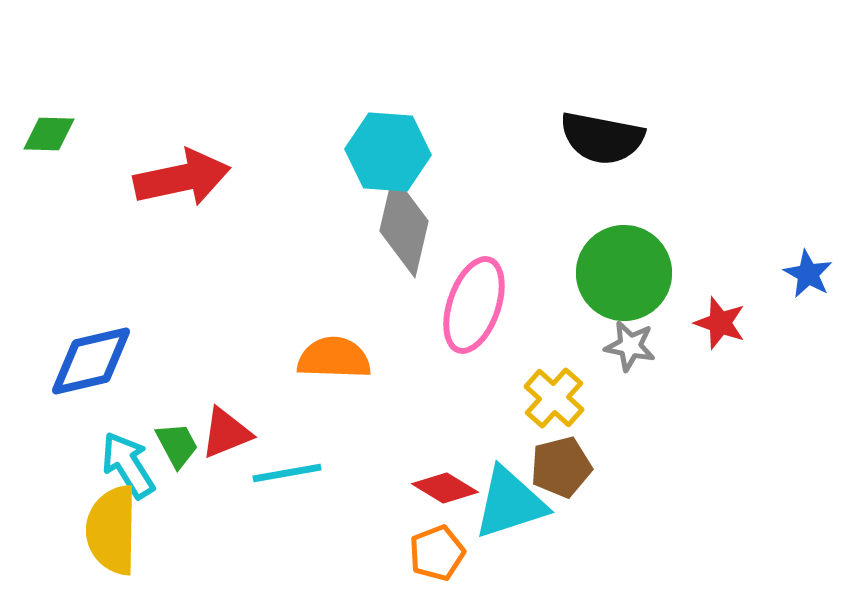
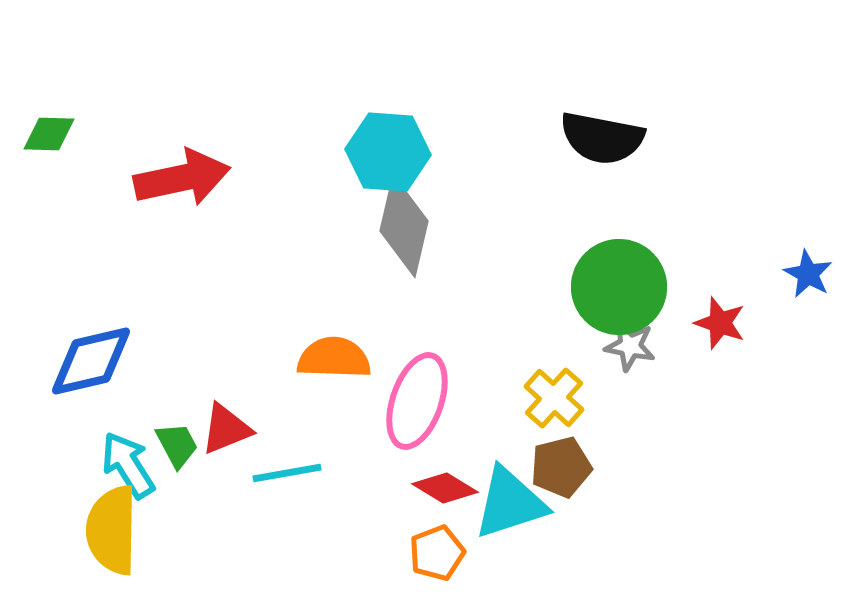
green circle: moved 5 px left, 14 px down
pink ellipse: moved 57 px left, 96 px down
red triangle: moved 4 px up
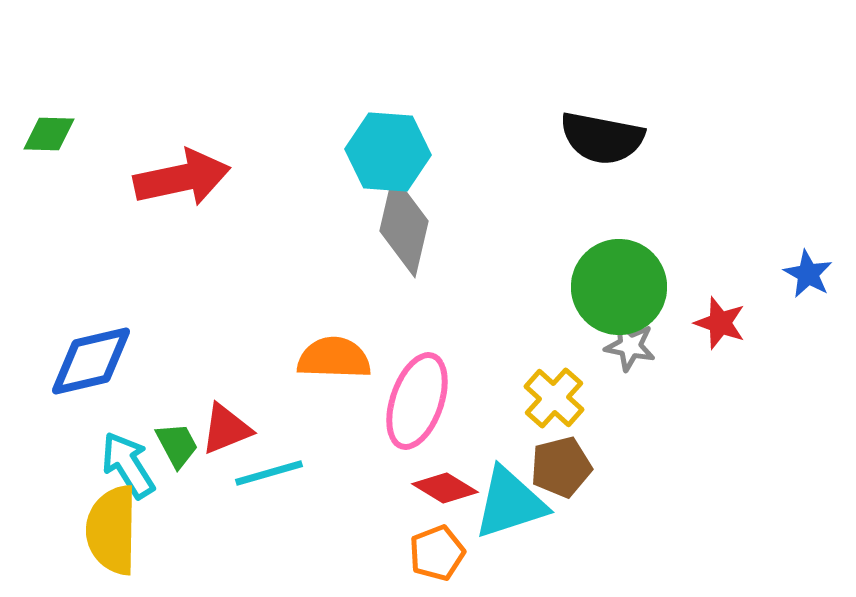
cyan line: moved 18 px left; rotated 6 degrees counterclockwise
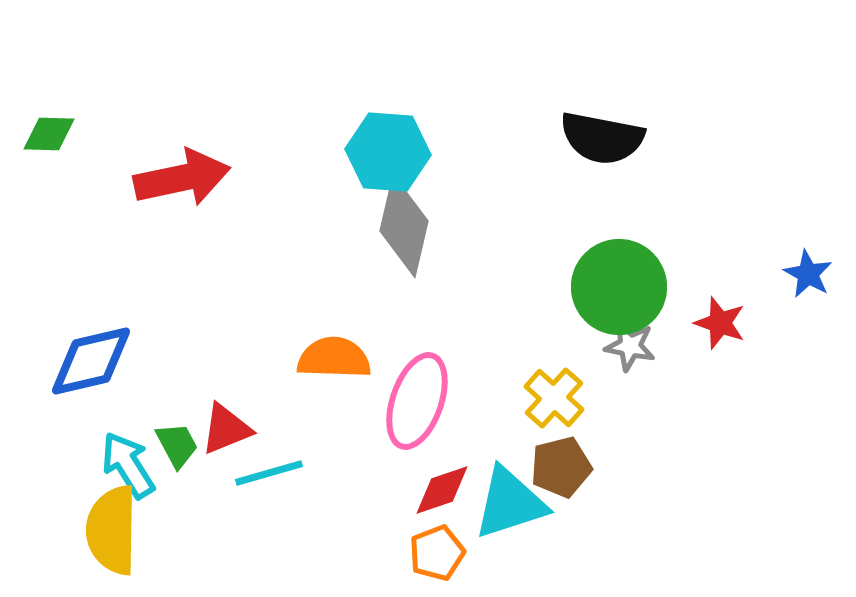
red diamond: moved 3 px left, 2 px down; rotated 50 degrees counterclockwise
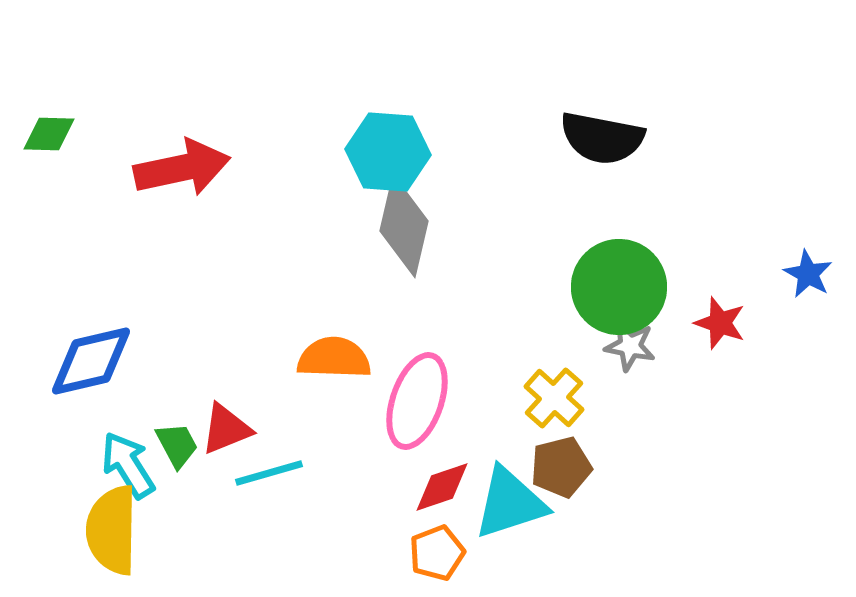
red arrow: moved 10 px up
red diamond: moved 3 px up
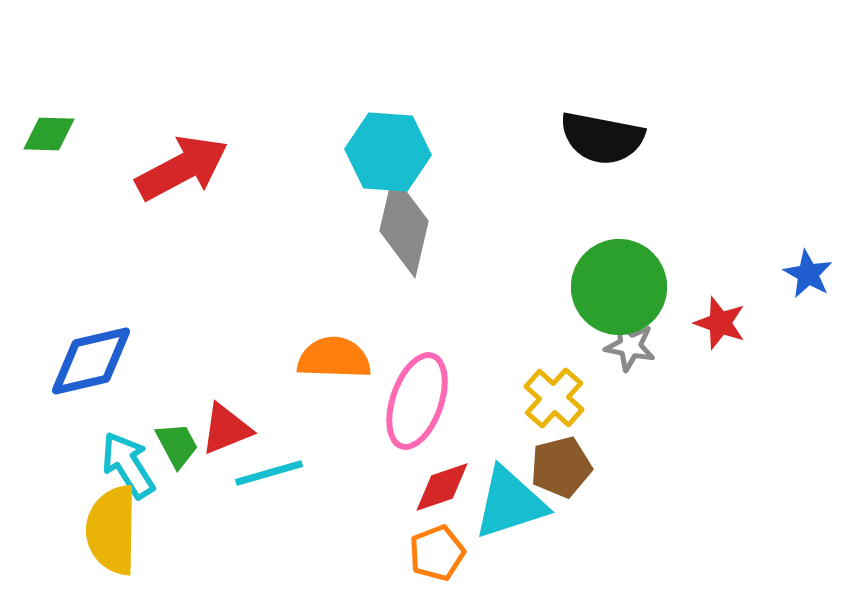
red arrow: rotated 16 degrees counterclockwise
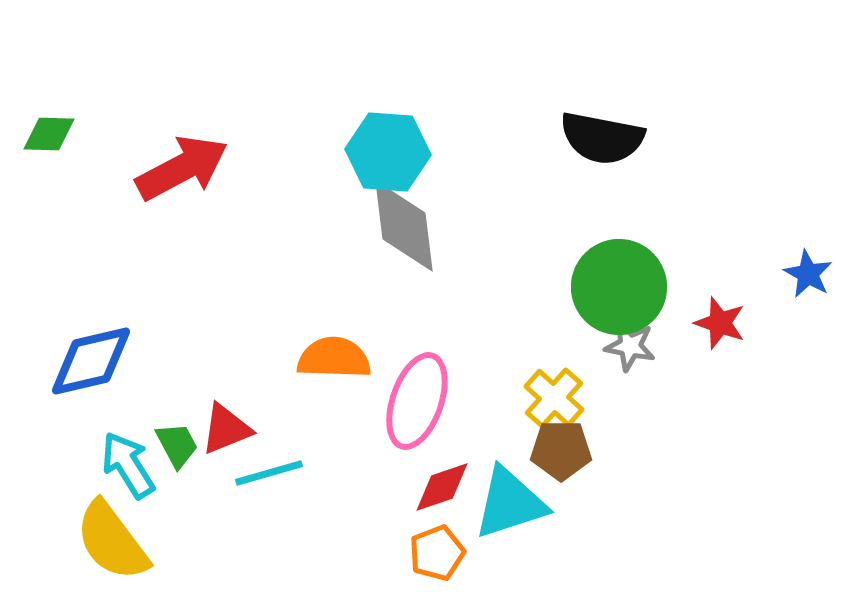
gray diamond: rotated 20 degrees counterclockwise
brown pentagon: moved 17 px up; rotated 14 degrees clockwise
yellow semicircle: moved 11 px down; rotated 38 degrees counterclockwise
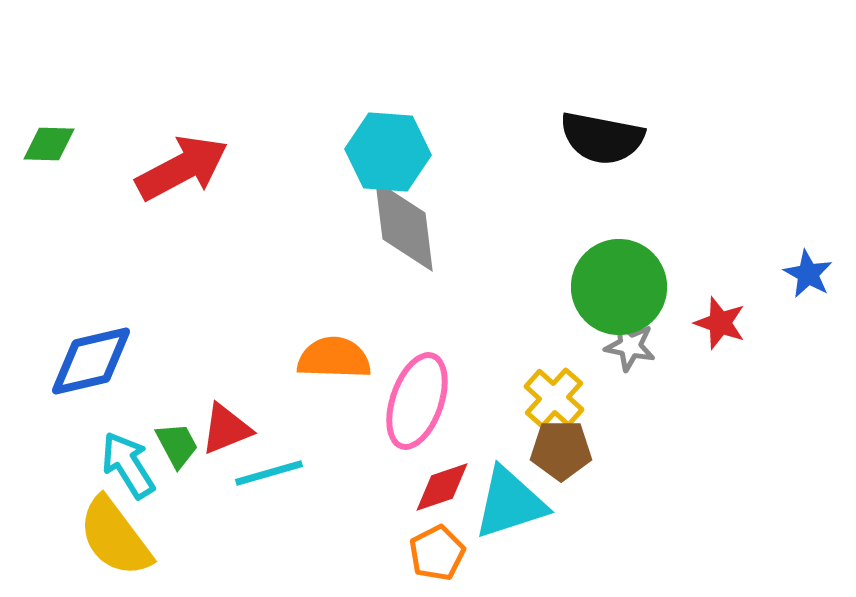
green diamond: moved 10 px down
yellow semicircle: moved 3 px right, 4 px up
orange pentagon: rotated 6 degrees counterclockwise
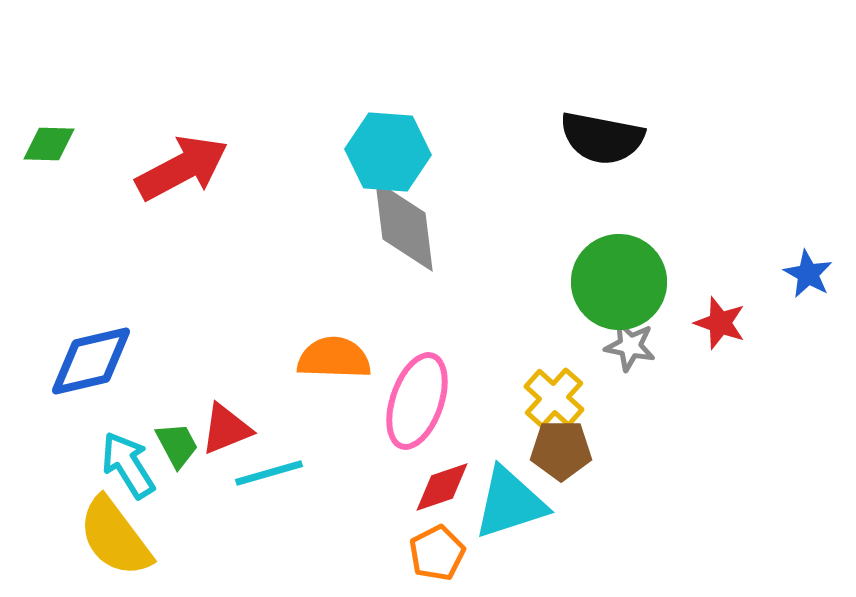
green circle: moved 5 px up
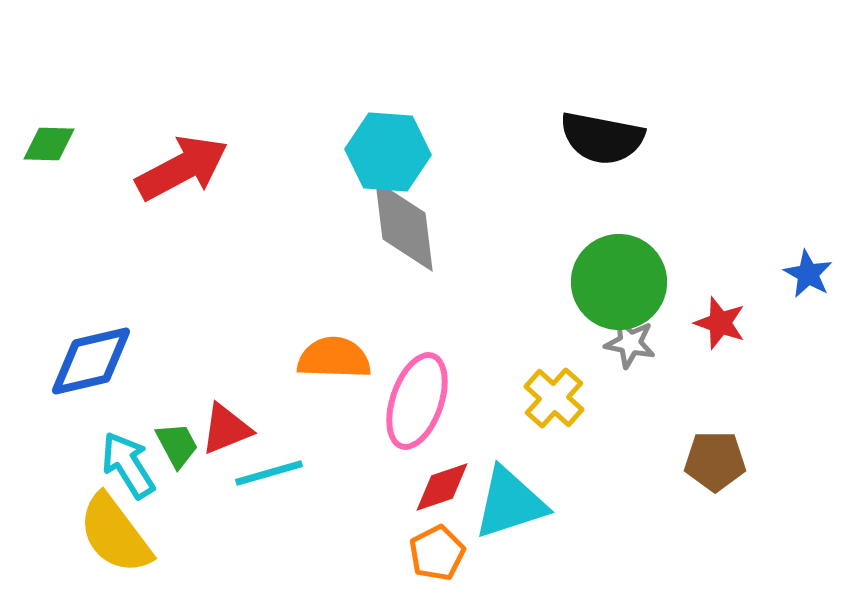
gray star: moved 3 px up
brown pentagon: moved 154 px right, 11 px down
yellow semicircle: moved 3 px up
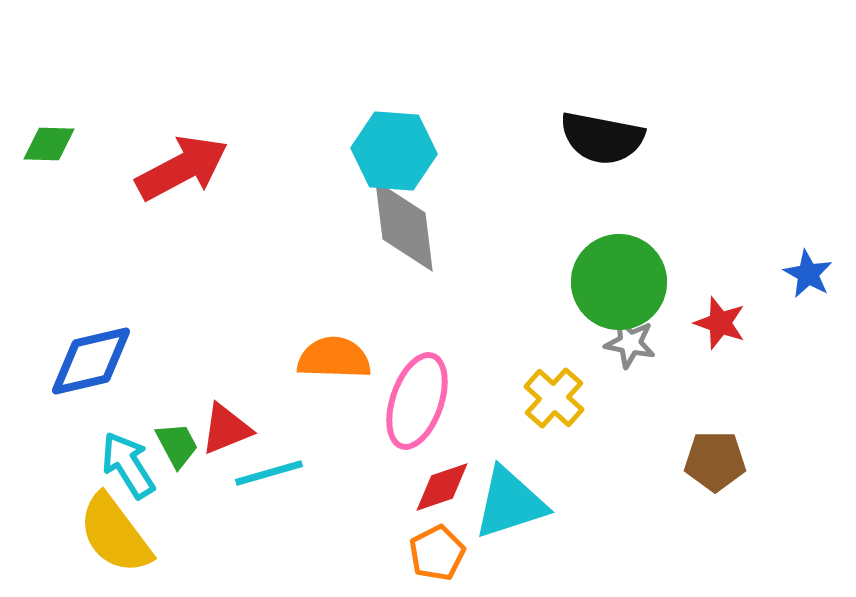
cyan hexagon: moved 6 px right, 1 px up
